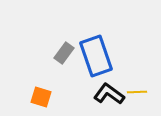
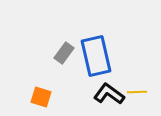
blue rectangle: rotated 6 degrees clockwise
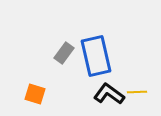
orange square: moved 6 px left, 3 px up
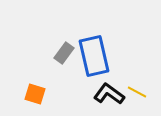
blue rectangle: moved 2 px left
yellow line: rotated 30 degrees clockwise
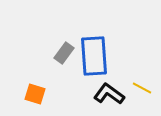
blue rectangle: rotated 9 degrees clockwise
yellow line: moved 5 px right, 4 px up
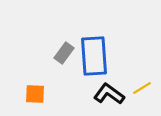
yellow line: rotated 60 degrees counterclockwise
orange square: rotated 15 degrees counterclockwise
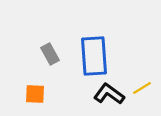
gray rectangle: moved 14 px left, 1 px down; rotated 65 degrees counterclockwise
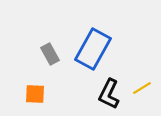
blue rectangle: moved 1 px left, 7 px up; rotated 33 degrees clockwise
black L-shape: rotated 100 degrees counterclockwise
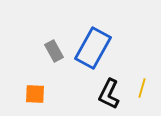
blue rectangle: moved 1 px up
gray rectangle: moved 4 px right, 3 px up
yellow line: rotated 42 degrees counterclockwise
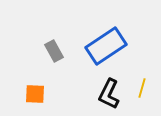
blue rectangle: moved 13 px right, 2 px up; rotated 27 degrees clockwise
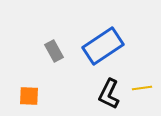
blue rectangle: moved 3 px left
yellow line: rotated 66 degrees clockwise
orange square: moved 6 px left, 2 px down
